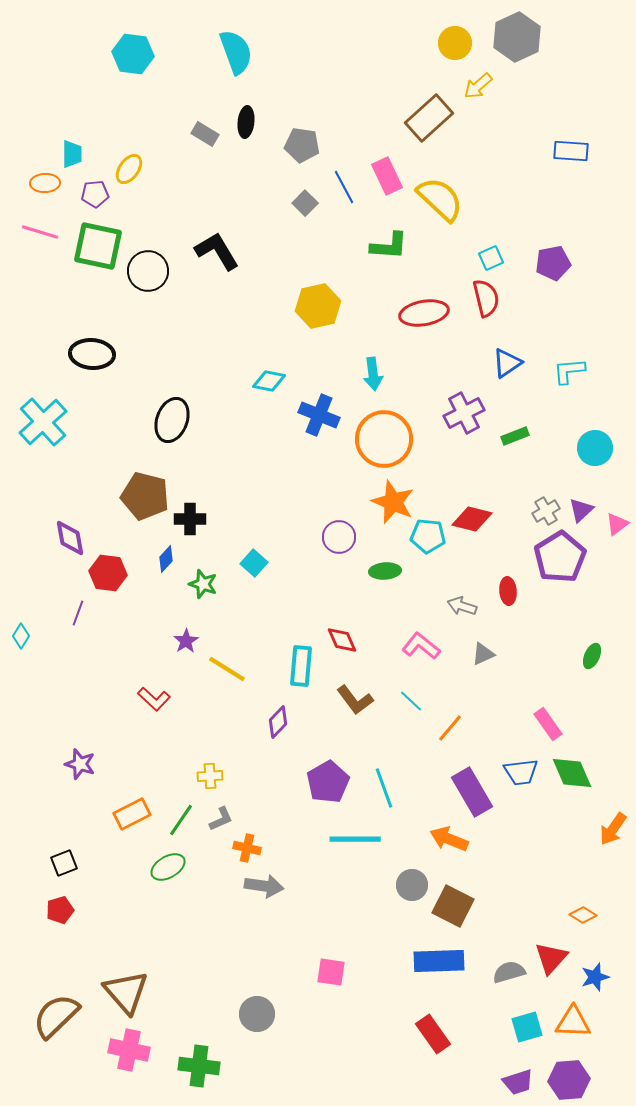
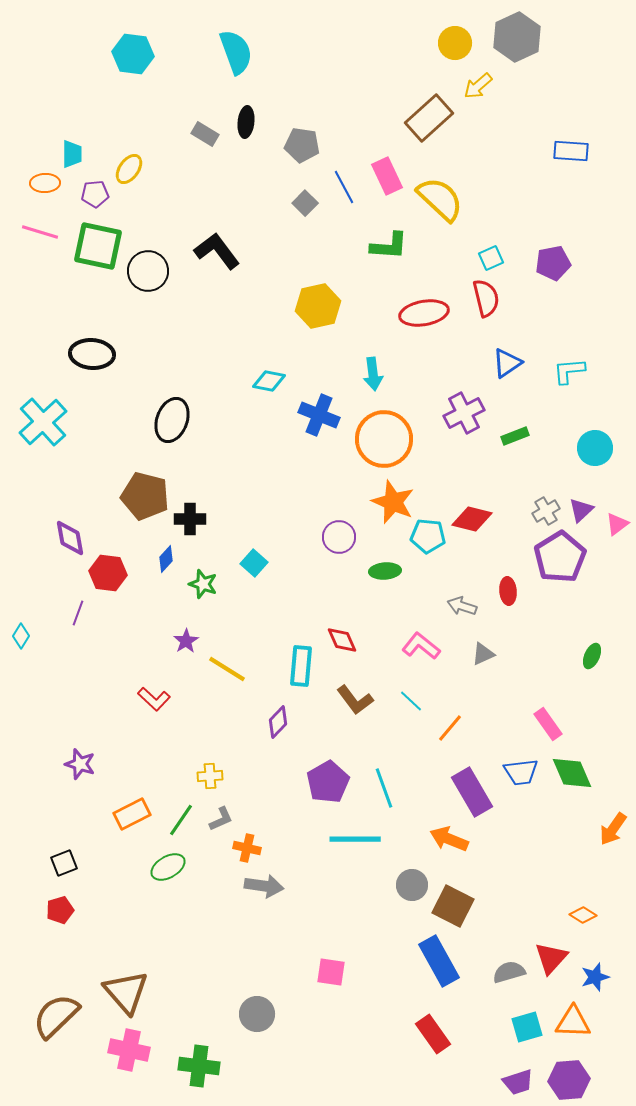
black L-shape at (217, 251): rotated 6 degrees counterclockwise
blue rectangle at (439, 961): rotated 63 degrees clockwise
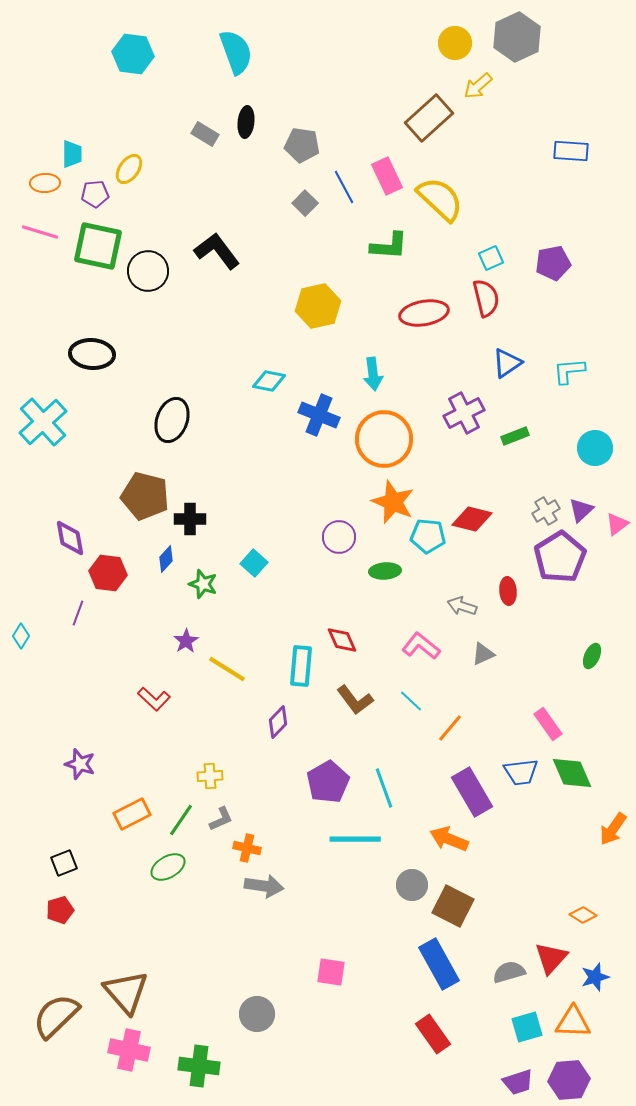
blue rectangle at (439, 961): moved 3 px down
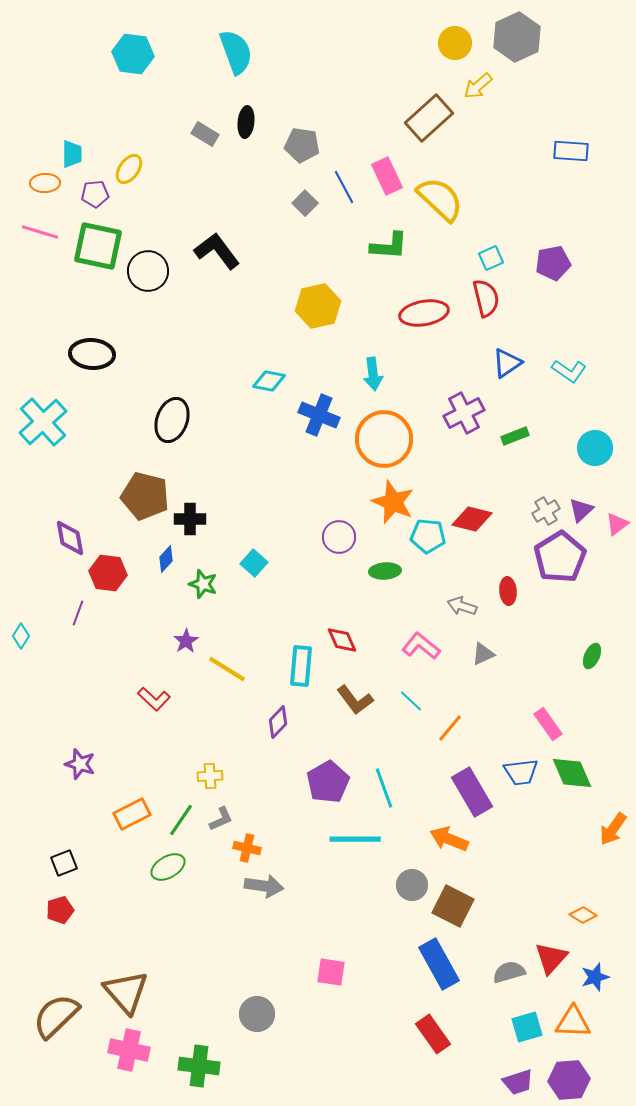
cyan L-shape at (569, 371): rotated 140 degrees counterclockwise
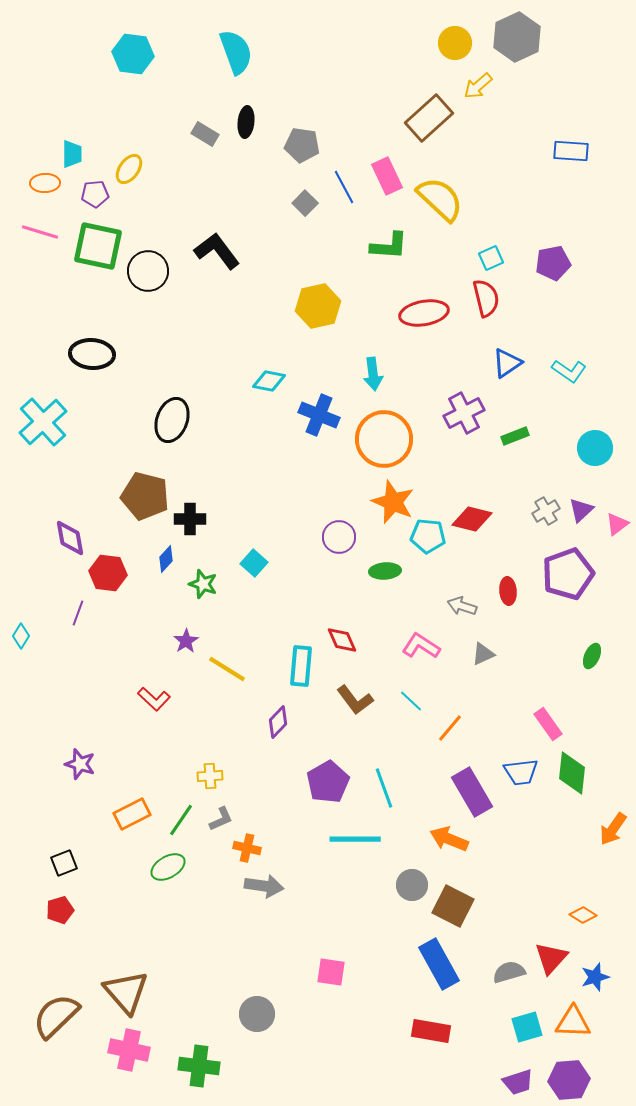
purple pentagon at (560, 557): moved 8 px right, 17 px down; rotated 12 degrees clockwise
pink L-shape at (421, 646): rotated 6 degrees counterclockwise
green diamond at (572, 773): rotated 30 degrees clockwise
red rectangle at (433, 1034): moved 2 px left, 3 px up; rotated 45 degrees counterclockwise
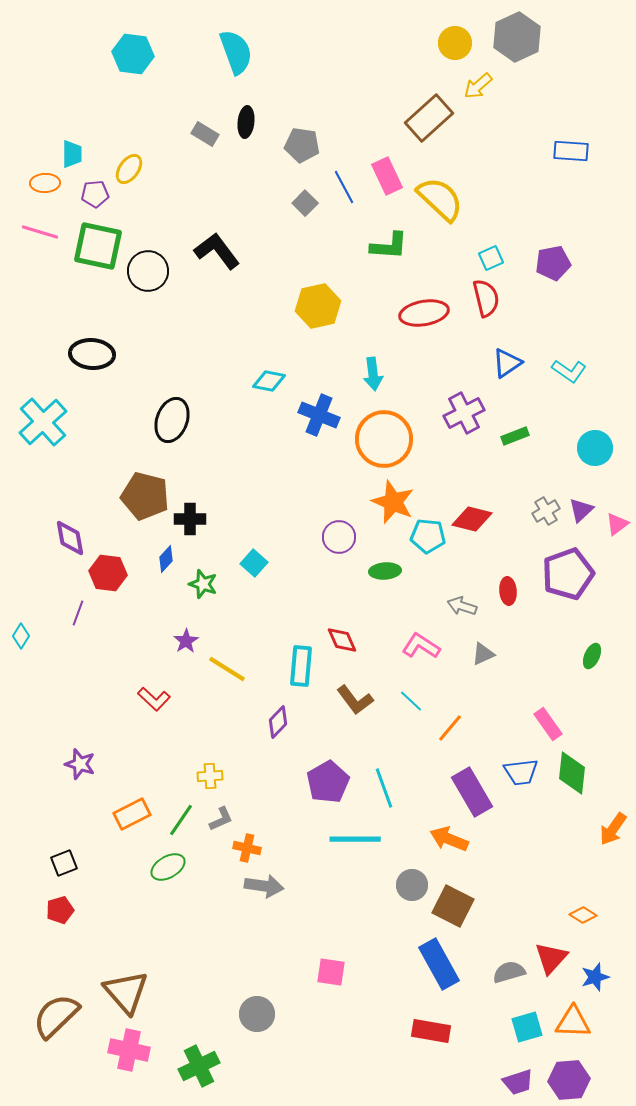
green cross at (199, 1066): rotated 33 degrees counterclockwise
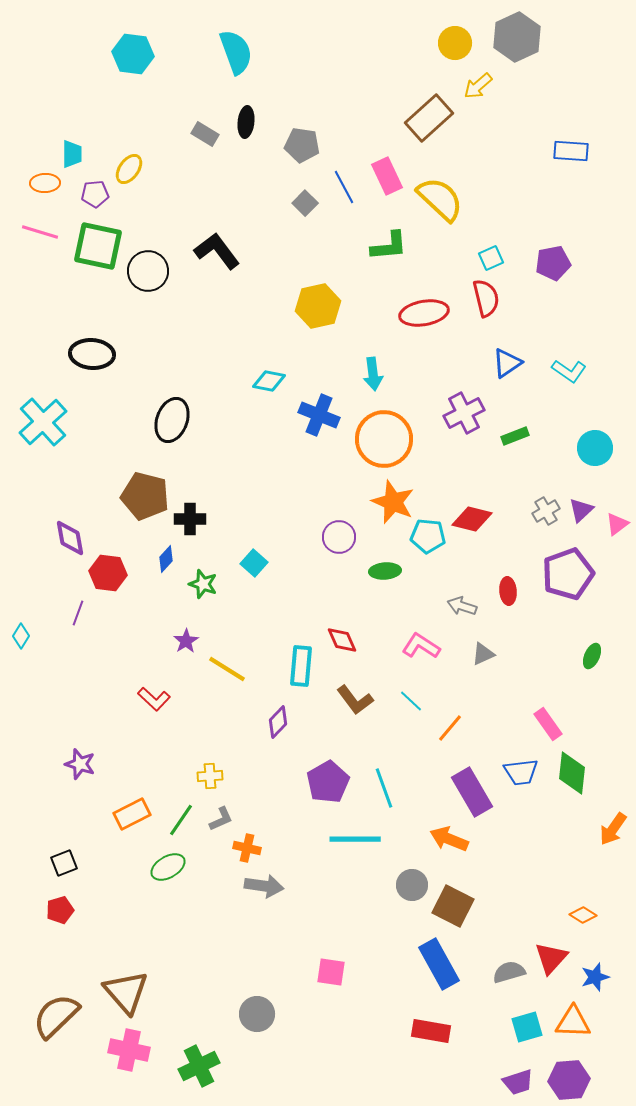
green L-shape at (389, 246): rotated 9 degrees counterclockwise
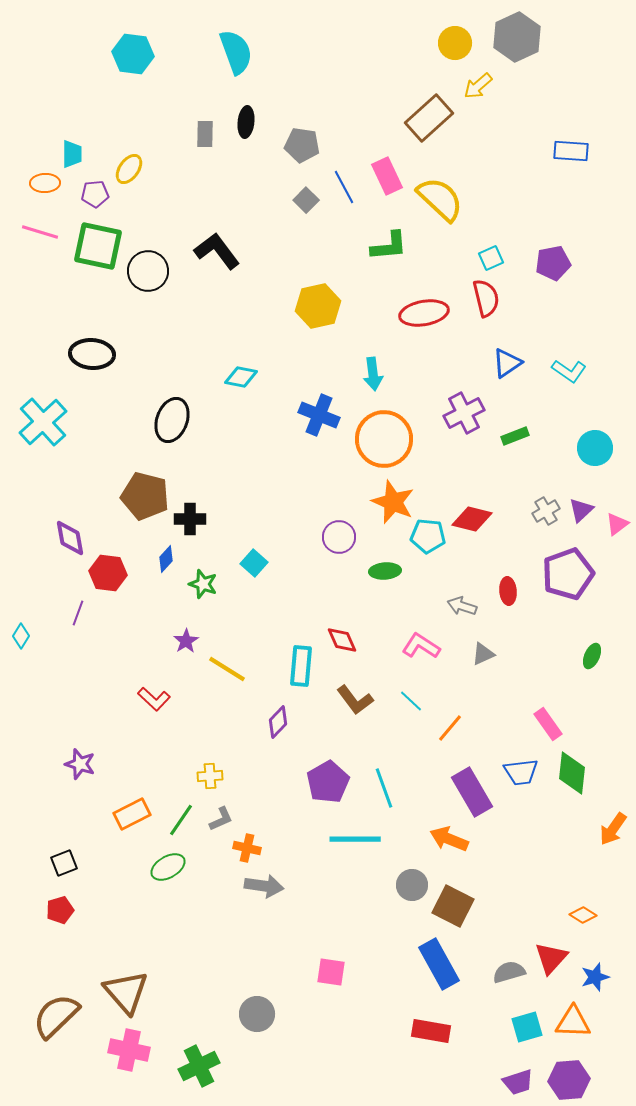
gray rectangle at (205, 134): rotated 60 degrees clockwise
gray square at (305, 203): moved 1 px right, 3 px up
cyan diamond at (269, 381): moved 28 px left, 4 px up
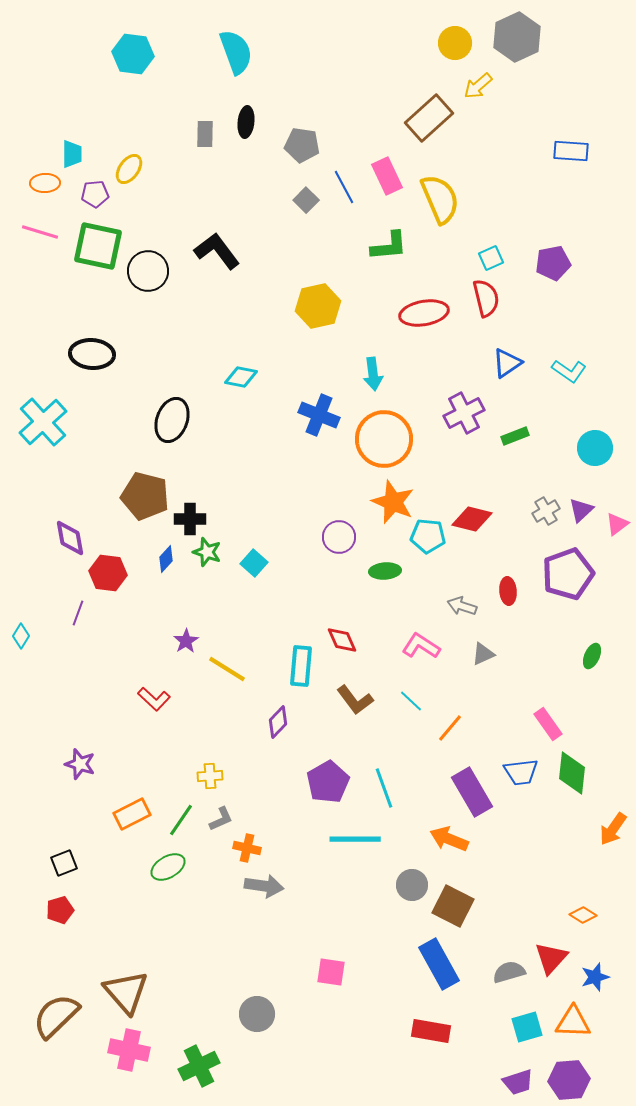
yellow semicircle at (440, 199): rotated 24 degrees clockwise
green star at (203, 584): moved 4 px right, 32 px up
